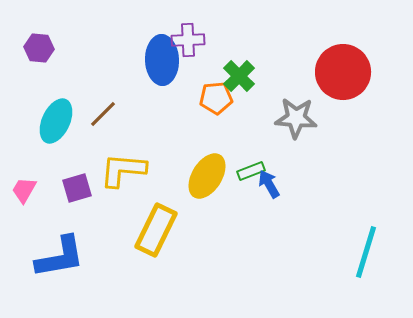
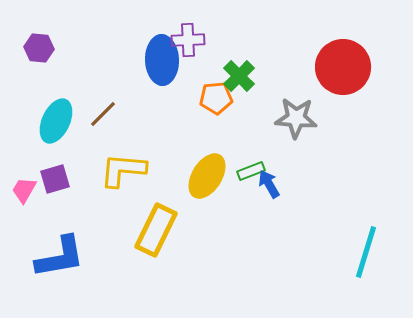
red circle: moved 5 px up
purple square: moved 22 px left, 9 px up
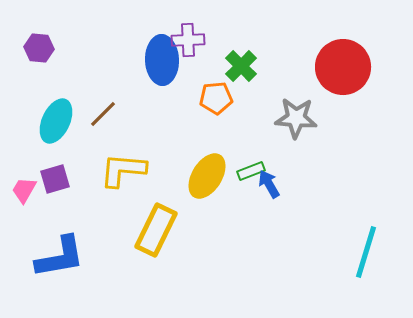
green cross: moved 2 px right, 10 px up
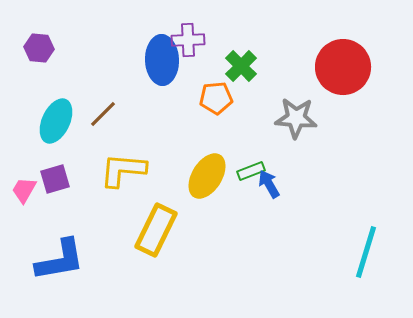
blue L-shape: moved 3 px down
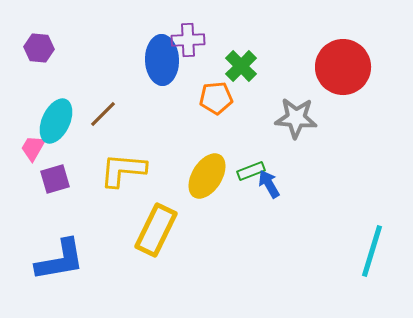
pink trapezoid: moved 9 px right, 42 px up
cyan line: moved 6 px right, 1 px up
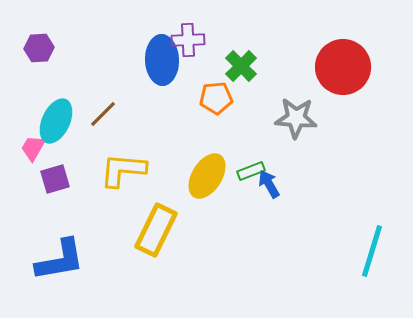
purple hexagon: rotated 8 degrees counterclockwise
